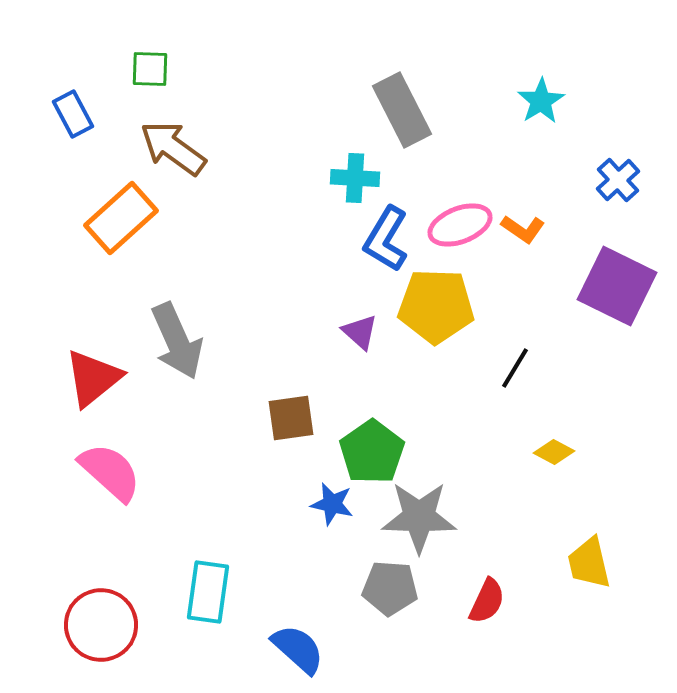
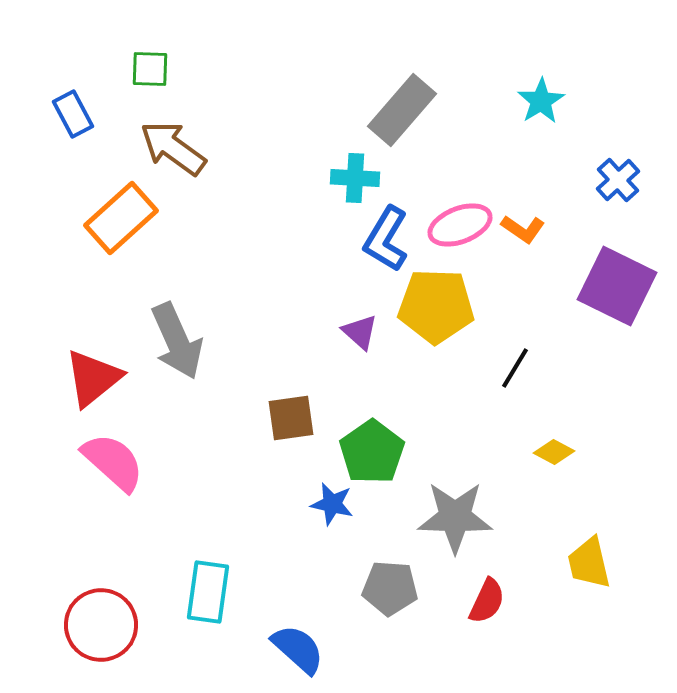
gray rectangle: rotated 68 degrees clockwise
pink semicircle: moved 3 px right, 10 px up
gray star: moved 36 px right
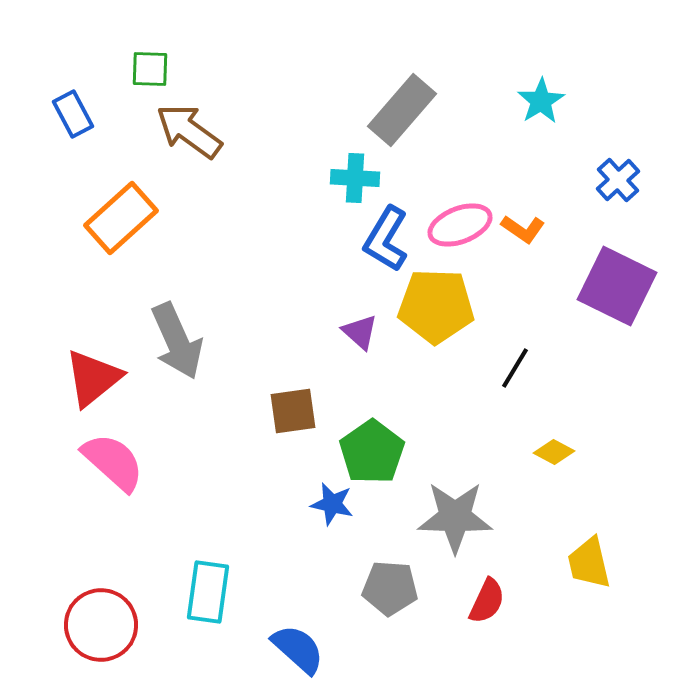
brown arrow: moved 16 px right, 17 px up
brown square: moved 2 px right, 7 px up
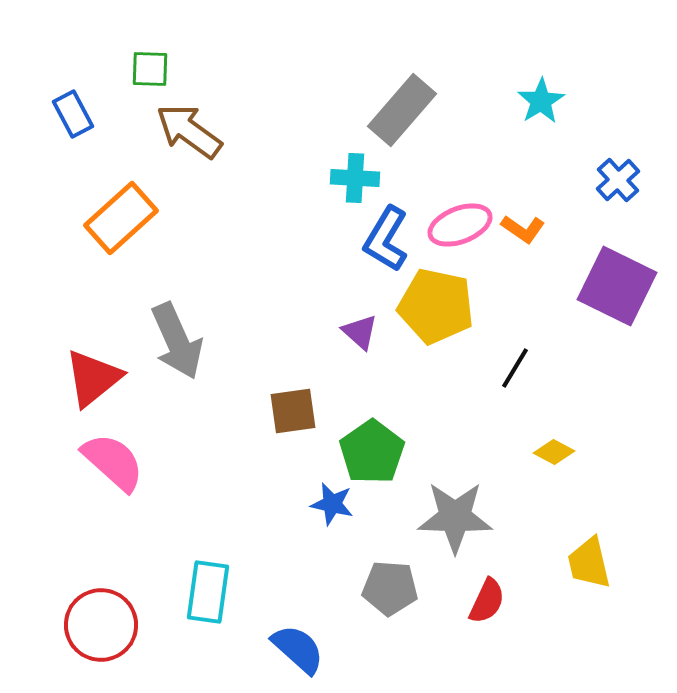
yellow pentagon: rotated 10 degrees clockwise
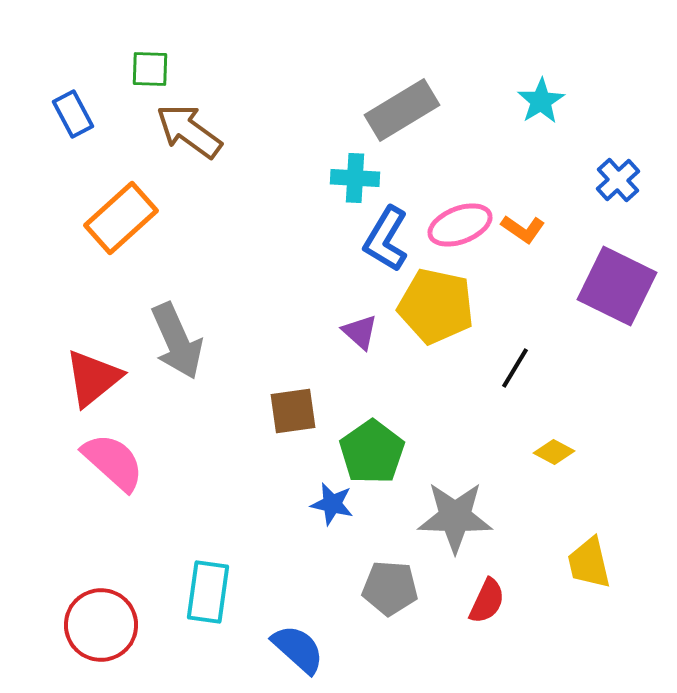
gray rectangle: rotated 18 degrees clockwise
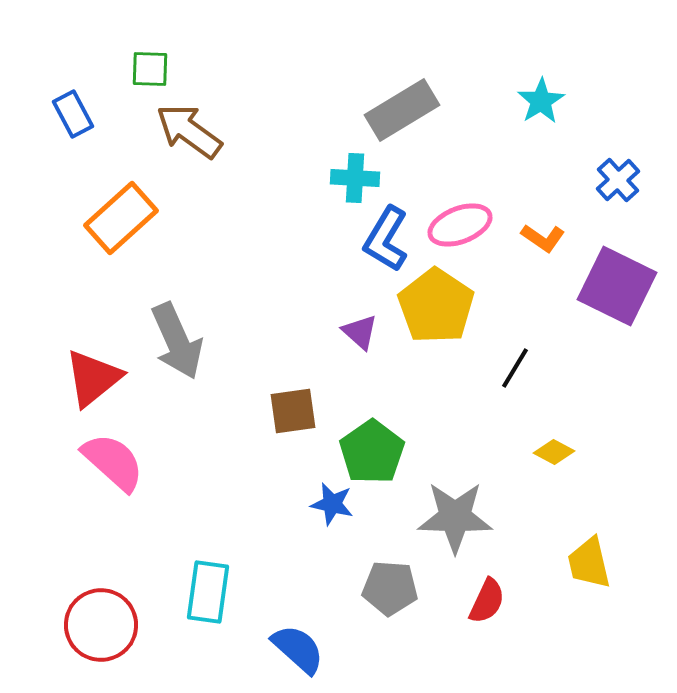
orange L-shape: moved 20 px right, 9 px down
yellow pentagon: rotated 22 degrees clockwise
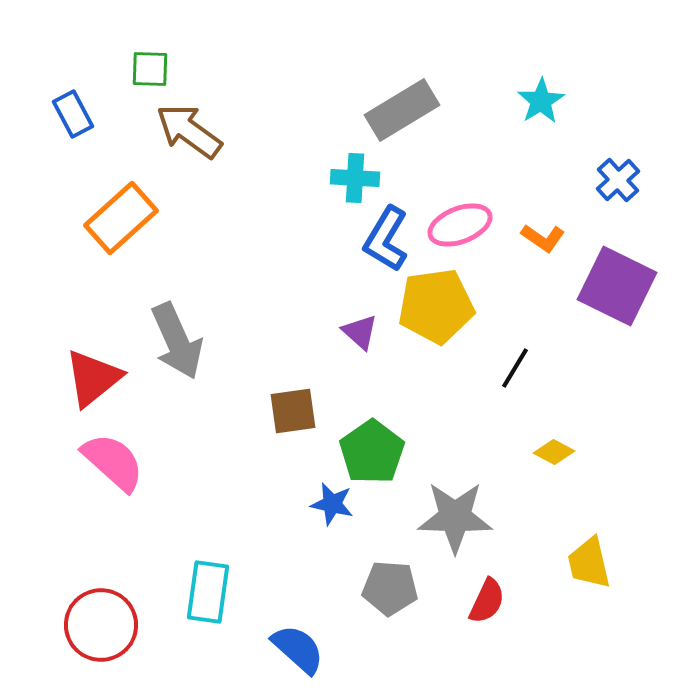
yellow pentagon: rotated 30 degrees clockwise
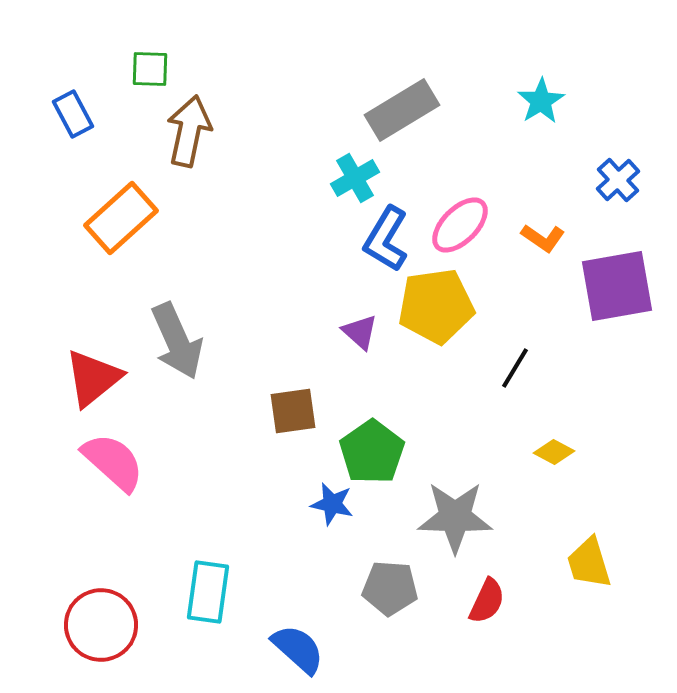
brown arrow: rotated 66 degrees clockwise
cyan cross: rotated 33 degrees counterclockwise
pink ellipse: rotated 24 degrees counterclockwise
purple square: rotated 36 degrees counterclockwise
yellow trapezoid: rotated 4 degrees counterclockwise
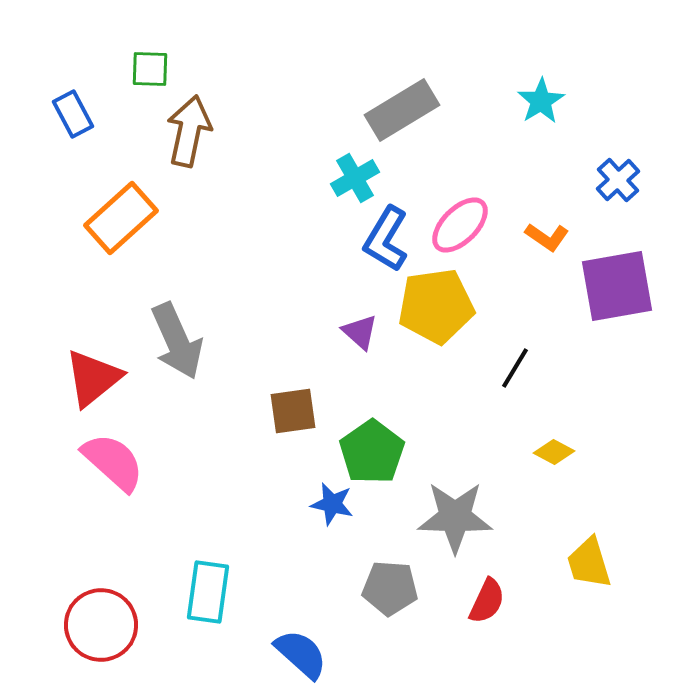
orange L-shape: moved 4 px right, 1 px up
blue semicircle: moved 3 px right, 5 px down
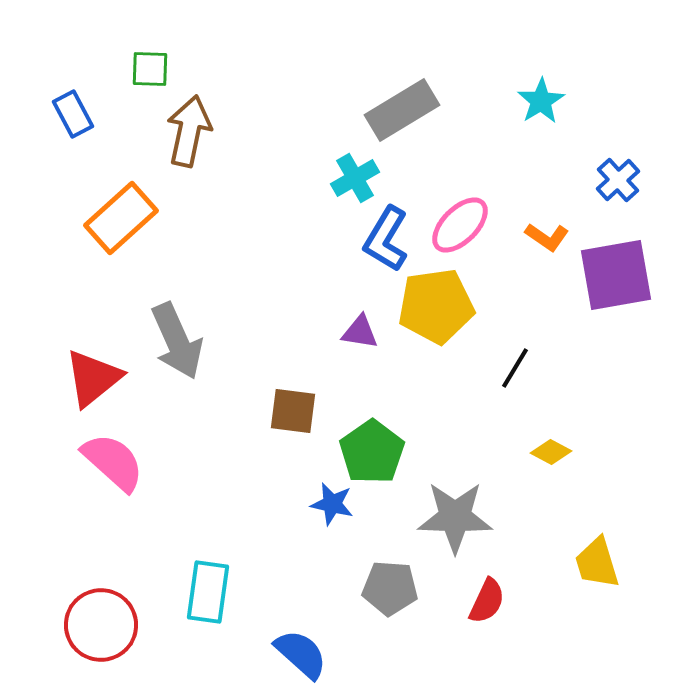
purple square: moved 1 px left, 11 px up
purple triangle: rotated 33 degrees counterclockwise
brown square: rotated 15 degrees clockwise
yellow diamond: moved 3 px left
yellow trapezoid: moved 8 px right
